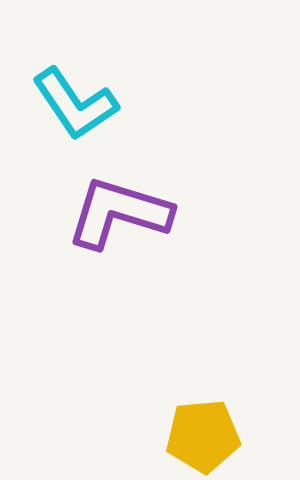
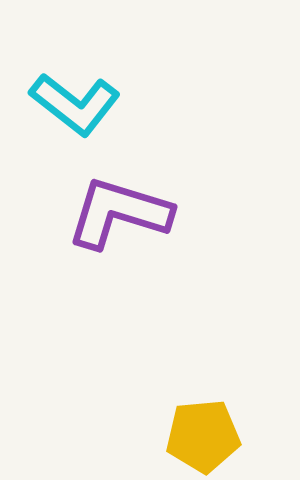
cyan L-shape: rotated 18 degrees counterclockwise
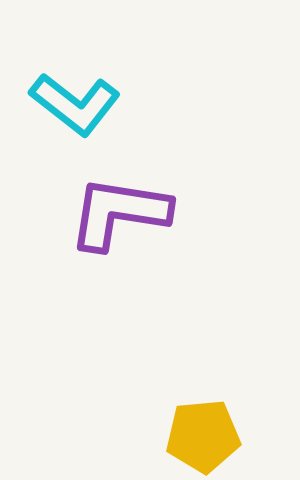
purple L-shape: rotated 8 degrees counterclockwise
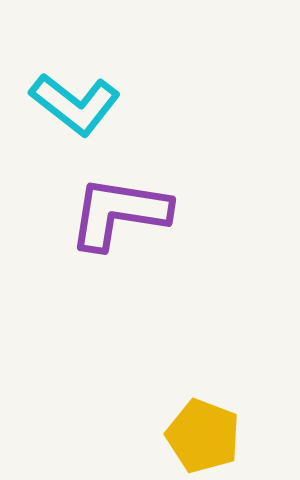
yellow pentagon: rotated 26 degrees clockwise
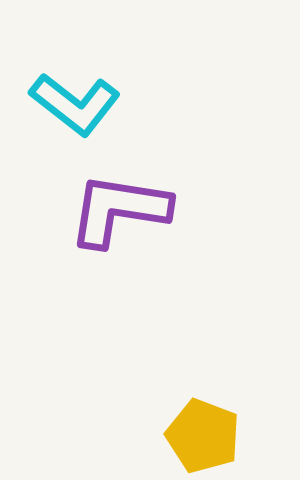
purple L-shape: moved 3 px up
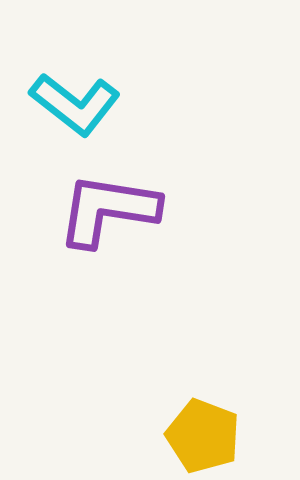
purple L-shape: moved 11 px left
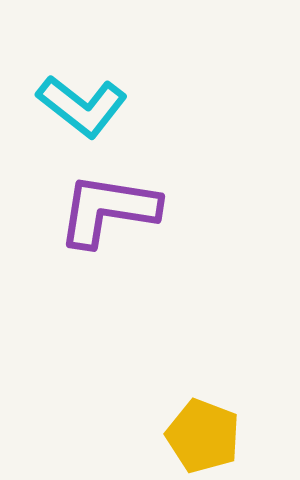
cyan L-shape: moved 7 px right, 2 px down
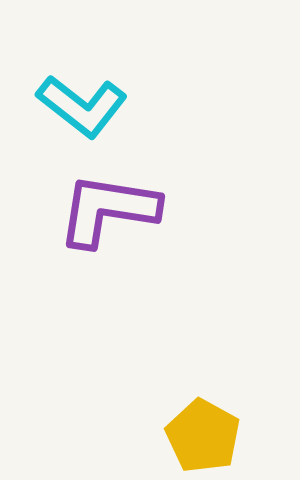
yellow pentagon: rotated 8 degrees clockwise
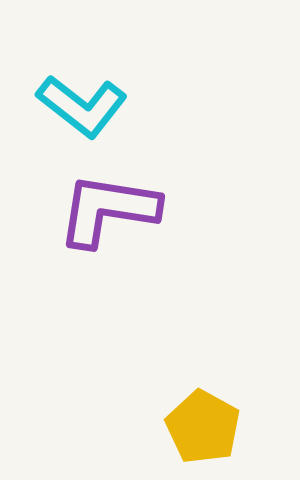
yellow pentagon: moved 9 px up
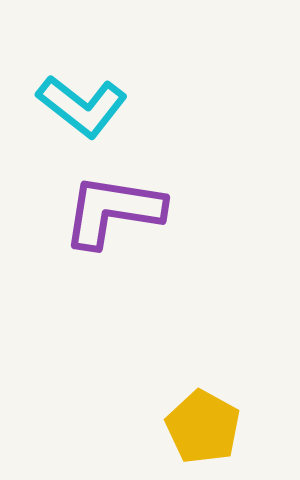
purple L-shape: moved 5 px right, 1 px down
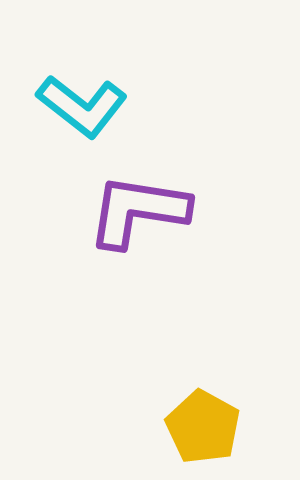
purple L-shape: moved 25 px right
